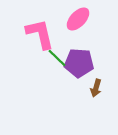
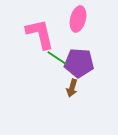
pink ellipse: rotated 30 degrees counterclockwise
green line: rotated 10 degrees counterclockwise
brown arrow: moved 24 px left
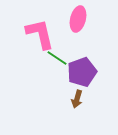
purple pentagon: moved 3 px right, 9 px down; rotated 24 degrees counterclockwise
brown arrow: moved 5 px right, 11 px down
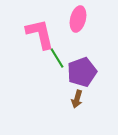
green line: rotated 25 degrees clockwise
